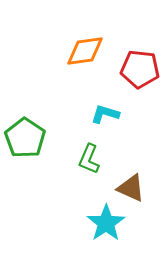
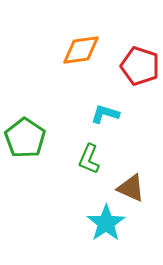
orange diamond: moved 4 px left, 1 px up
red pentagon: moved 3 px up; rotated 12 degrees clockwise
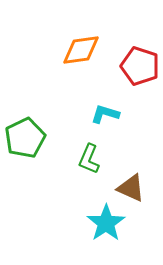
green pentagon: rotated 12 degrees clockwise
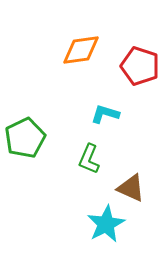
cyan star: moved 1 px down; rotated 6 degrees clockwise
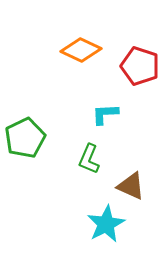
orange diamond: rotated 33 degrees clockwise
cyan L-shape: rotated 20 degrees counterclockwise
brown triangle: moved 2 px up
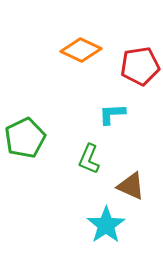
red pentagon: rotated 27 degrees counterclockwise
cyan L-shape: moved 7 px right
cyan star: moved 1 px down; rotated 6 degrees counterclockwise
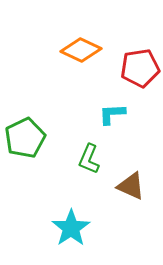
red pentagon: moved 2 px down
cyan star: moved 35 px left, 3 px down
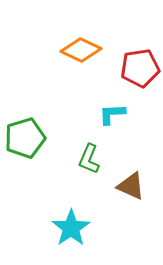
green pentagon: rotated 9 degrees clockwise
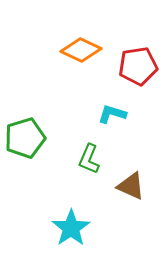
red pentagon: moved 2 px left, 2 px up
cyan L-shape: rotated 20 degrees clockwise
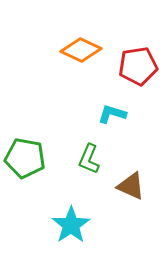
green pentagon: moved 20 px down; rotated 27 degrees clockwise
cyan star: moved 3 px up
